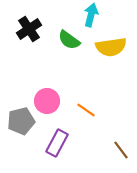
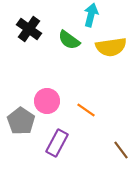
black cross: rotated 20 degrees counterclockwise
gray pentagon: rotated 24 degrees counterclockwise
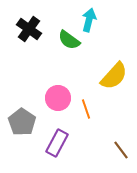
cyan arrow: moved 2 px left, 5 px down
yellow semicircle: moved 3 px right, 29 px down; rotated 40 degrees counterclockwise
pink circle: moved 11 px right, 3 px up
orange line: moved 1 px up; rotated 36 degrees clockwise
gray pentagon: moved 1 px right, 1 px down
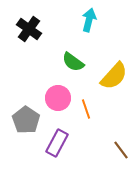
green semicircle: moved 4 px right, 22 px down
gray pentagon: moved 4 px right, 2 px up
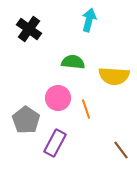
green semicircle: rotated 150 degrees clockwise
yellow semicircle: rotated 52 degrees clockwise
purple rectangle: moved 2 px left
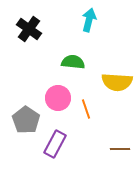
yellow semicircle: moved 3 px right, 6 px down
purple rectangle: moved 1 px down
brown line: moved 1 px left, 1 px up; rotated 54 degrees counterclockwise
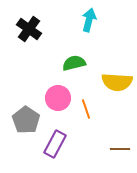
green semicircle: moved 1 px right, 1 px down; rotated 20 degrees counterclockwise
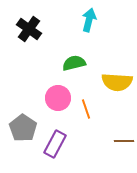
gray pentagon: moved 3 px left, 8 px down
brown line: moved 4 px right, 8 px up
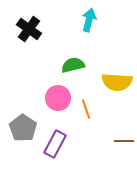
green semicircle: moved 1 px left, 2 px down
